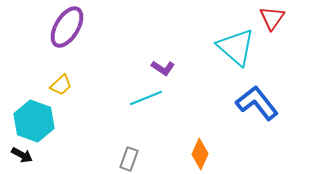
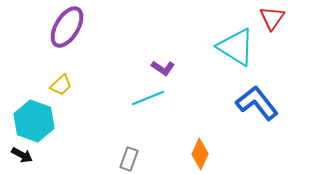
cyan triangle: rotated 9 degrees counterclockwise
cyan line: moved 2 px right
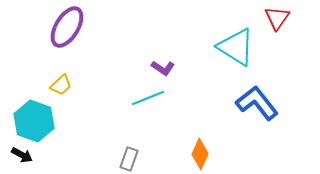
red triangle: moved 5 px right
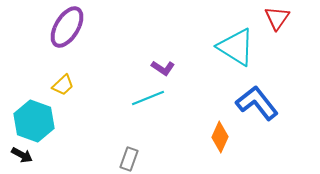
yellow trapezoid: moved 2 px right
orange diamond: moved 20 px right, 17 px up
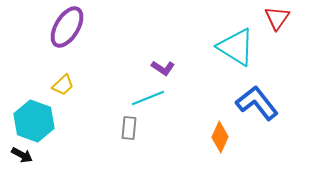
gray rectangle: moved 31 px up; rotated 15 degrees counterclockwise
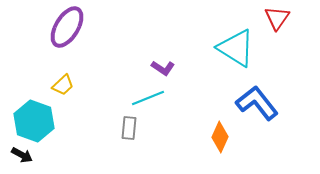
cyan triangle: moved 1 px down
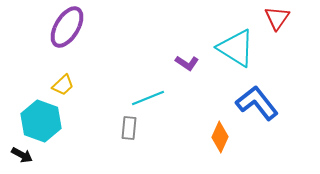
purple L-shape: moved 24 px right, 5 px up
cyan hexagon: moved 7 px right
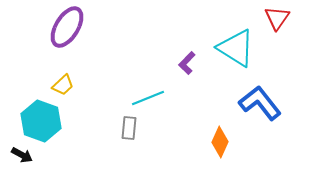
purple L-shape: rotated 100 degrees clockwise
blue L-shape: moved 3 px right
orange diamond: moved 5 px down
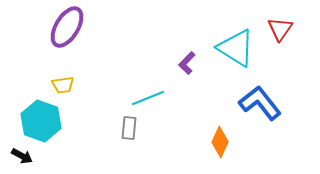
red triangle: moved 3 px right, 11 px down
yellow trapezoid: rotated 35 degrees clockwise
black arrow: moved 1 px down
